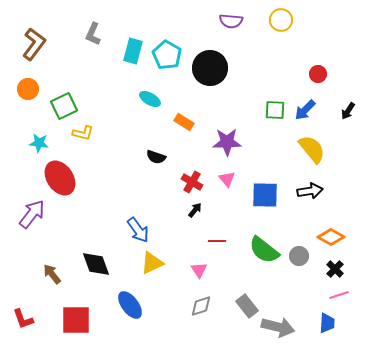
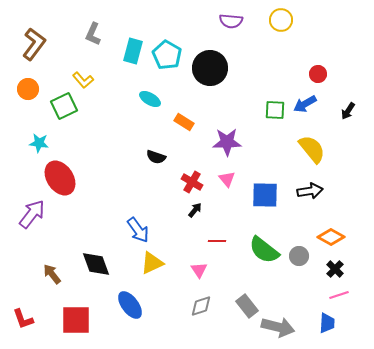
blue arrow at (305, 110): moved 6 px up; rotated 15 degrees clockwise
yellow L-shape at (83, 133): moved 53 px up; rotated 35 degrees clockwise
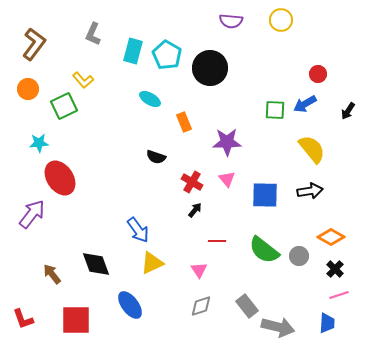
orange rectangle at (184, 122): rotated 36 degrees clockwise
cyan star at (39, 143): rotated 12 degrees counterclockwise
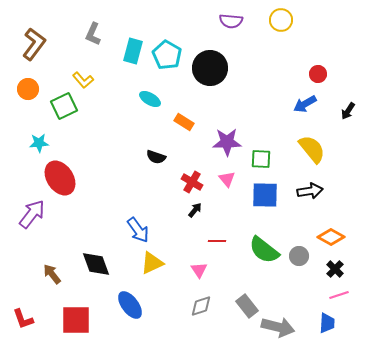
green square at (275, 110): moved 14 px left, 49 px down
orange rectangle at (184, 122): rotated 36 degrees counterclockwise
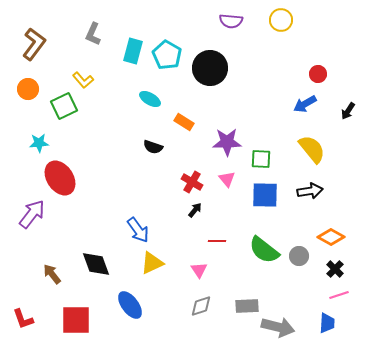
black semicircle at (156, 157): moved 3 px left, 10 px up
gray rectangle at (247, 306): rotated 55 degrees counterclockwise
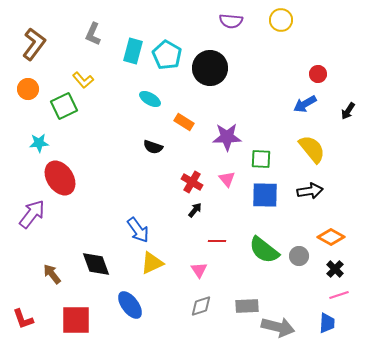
purple star at (227, 142): moved 5 px up
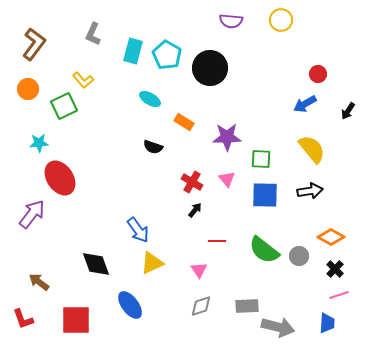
brown arrow at (52, 274): moved 13 px left, 8 px down; rotated 15 degrees counterclockwise
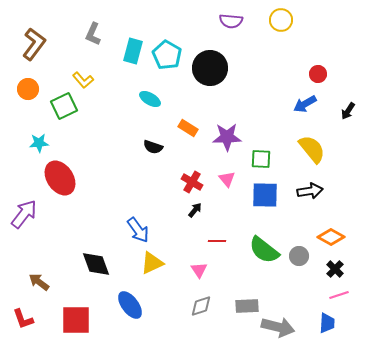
orange rectangle at (184, 122): moved 4 px right, 6 px down
purple arrow at (32, 214): moved 8 px left
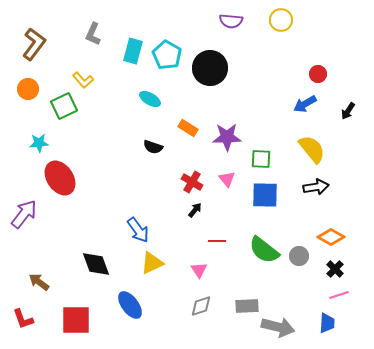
black arrow at (310, 191): moved 6 px right, 4 px up
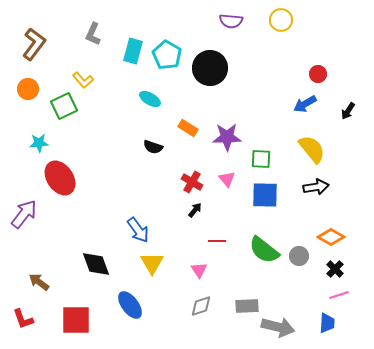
yellow triangle at (152, 263): rotated 35 degrees counterclockwise
